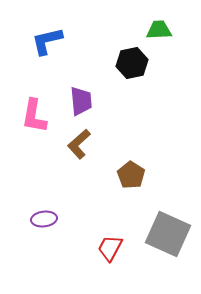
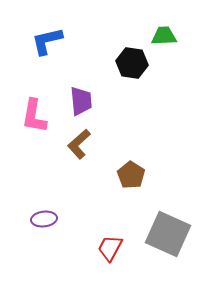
green trapezoid: moved 5 px right, 6 px down
black hexagon: rotated 20 degrees clockwise
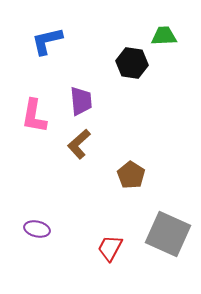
purple ellipse: moved 7 px left, 10 px down; rotated 20 degrees clockwise
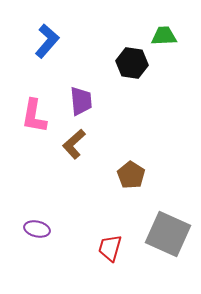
blue L-shape: rotated 144 degrees clockwise
brown L-shape: moved 5 px left
red trapezoid: rotated 12 degrees counterclockwise
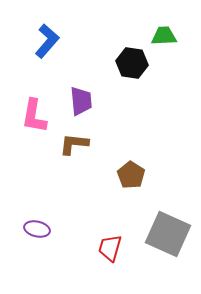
brown L-shape: rotated 48 degrees clockwise
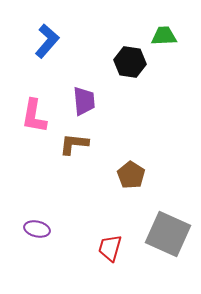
black hexagon: moved 2 px left, 1 px up
purple trapezoid: moved 3 px right
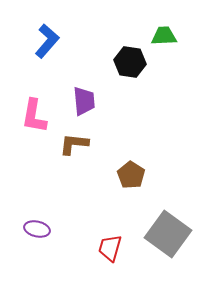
gray square: rotated 12 degrees clockwise
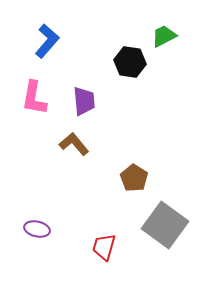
green trapezoid: rotated 24 degrees counterclockwise
pink L-shape: moved 18 px up
brown L-shape: rotated 44 degrees clockwise
brown pentagon: moved 3 px right, 3 px down
gray square: moved 3 px left, 9 px up
red trapezoid: moved 6 px left, 1 px up
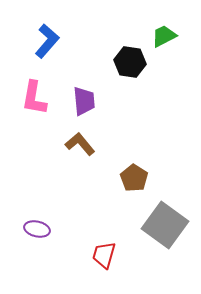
brown L-shape: moved 6 px right
red trapezoid: moved 8 px down
